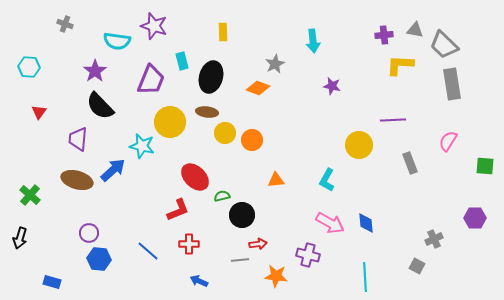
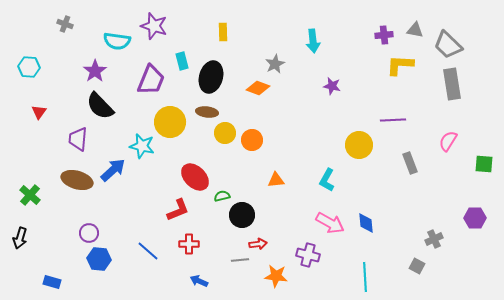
gray trapezoid at (444, 45): moved 4 px right
green square at (485, 166): moved 1 px left, 2 px up
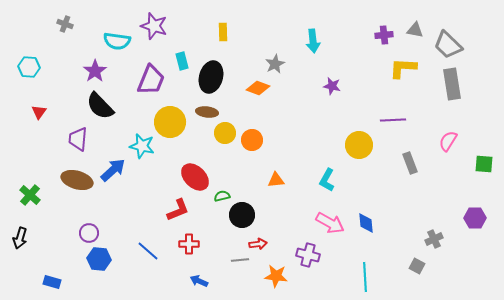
yellow L-shape at (400, 65): moved 3 px right, 3 px down
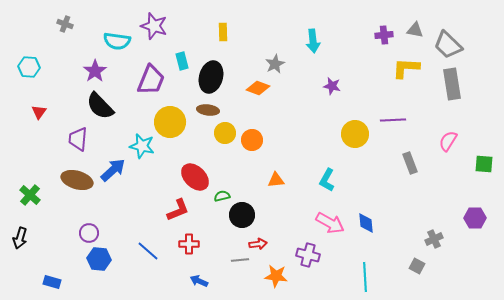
yellow L-shape at (403, 68): moved 3 px right
brown ellipse at (207, 112): moved 1 px right, 2 px up
yellow circle at (359, 145): moved 4 px left, 11 px up
